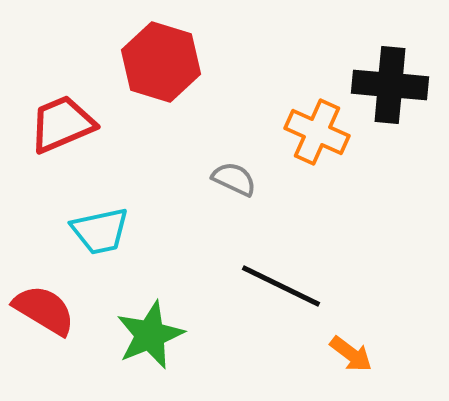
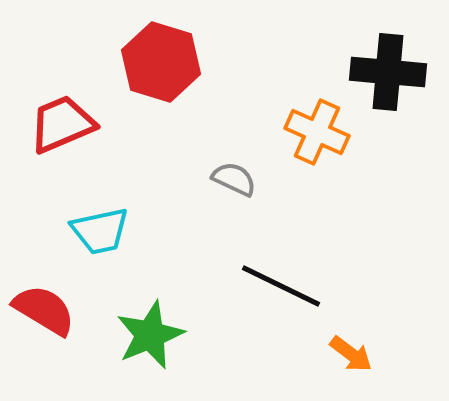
black cross: moved 2 px left, 13 px up
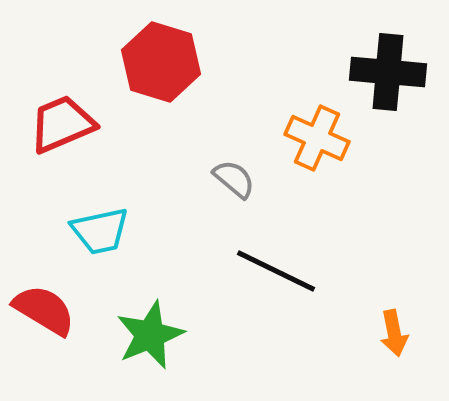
orange cross: moved 6 px down
gray semicircle: rotated 15 degrees clockwise
black line: moved 5 px left, 15 px up
orange arrow: moved 43 px right, 21 px up; rotated 42 degrees clockwise
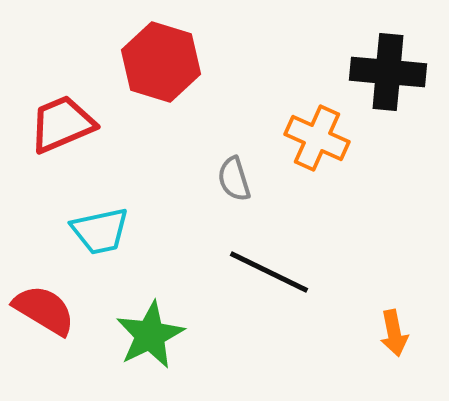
gray semicircle: rotated 147 degrees counterclockwise
black line: moved 7 px left, 1 px down
green star: rotated 4 degrees counterclockwise
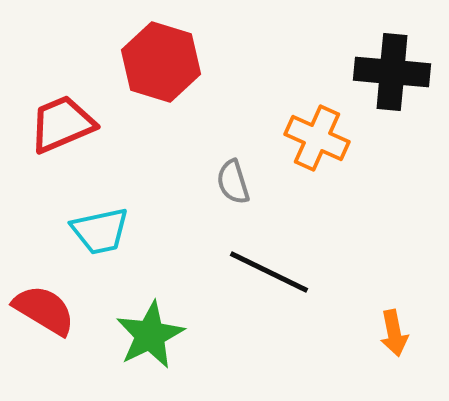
black cross: moved 4 px right
gray semicircle: moved 1 px left, 3 px down
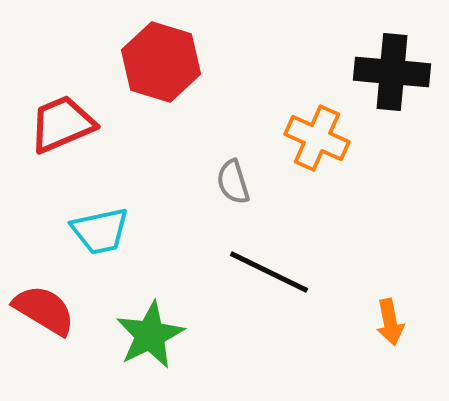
orange arrow: moved 4 px left, 11 px up
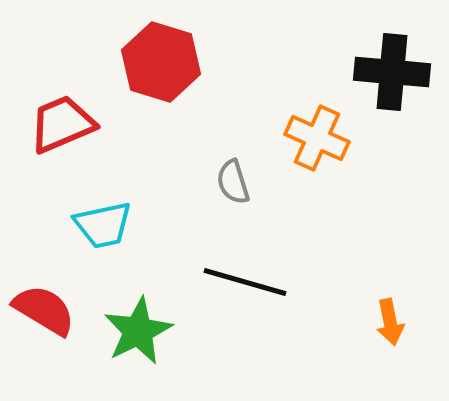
cyan trapezoid: moved 3 px right, 6 px up
black line: moved 24 px left, 10 px down; rotated 10 degrees counterclockwise
green star: moved 12 px left, 4 px up
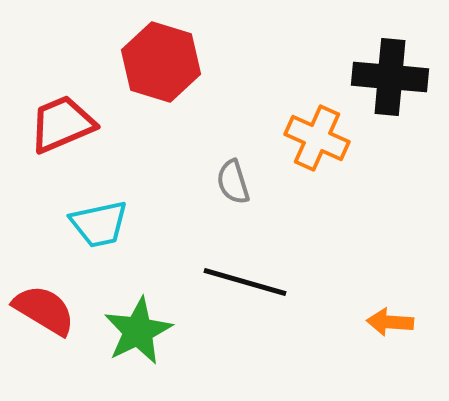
black cross: moved 2 px left, 5 px down
cyan trapezoid: moved 4 px left, 1 px up
orange arrow: rotated 105 degrees clockwise
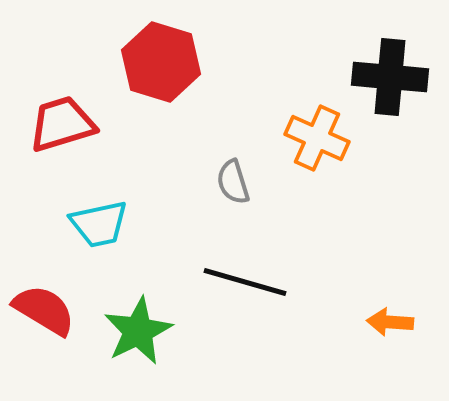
red trapezoid: rotated 6 degrees clockwise
